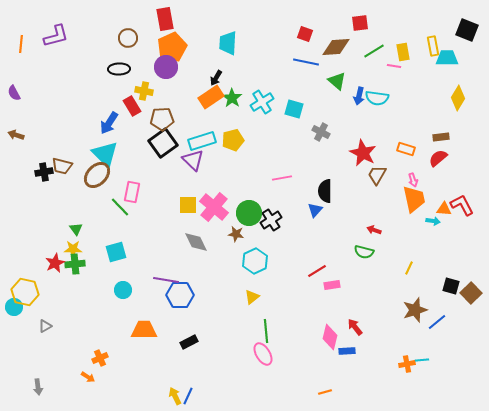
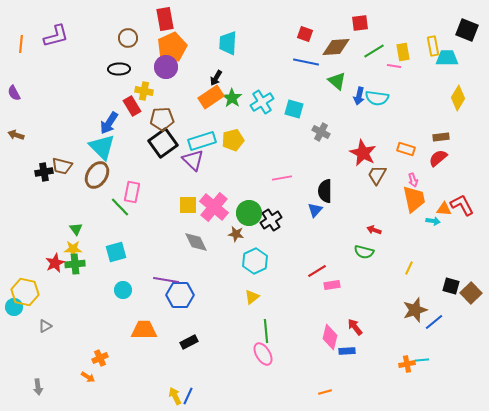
cyan triangle at (105, 154): moved 3 px left, 7 px up
brown ellipse at (97, 175): rotated 12 degrees counterclockwise
blue line at (437, 322): moved 3 px left
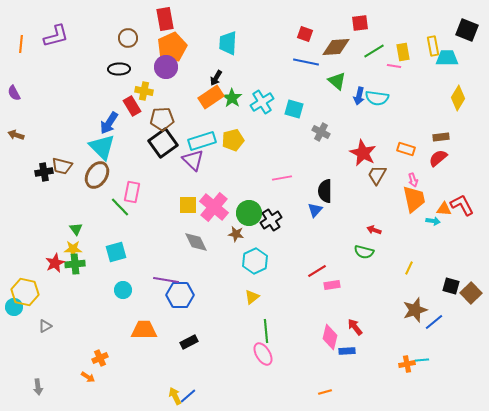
blue line at (188, 396): rotated 24 degrees clockwise
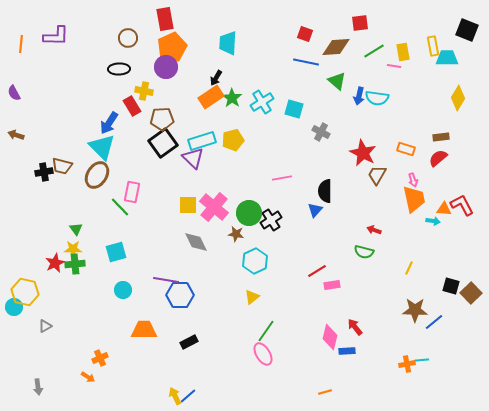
purple L-shape at (56, 36): rotated 16 degrees clockwise
purple triangle at (193, 160): moved 2 px up
brown star at (415, 310): rotated 20 degrees clockwise
green line at (266, 331): rotated 40 degrees clockwise
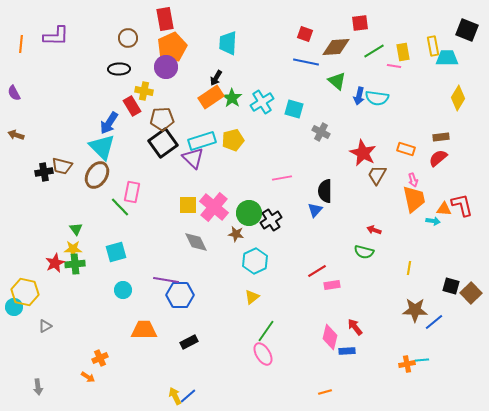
red L-shape at (462, 205): rotated 15 degrees clockwise
yellow line at (409, 268): rotated 16 degrees counterclockwise
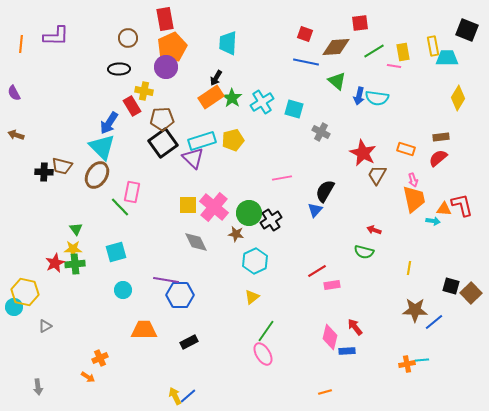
black cross at (44, 172): rotated 12 degrees clockwise
black semicircle at (325, 191): rotated 30 degrees clockwise
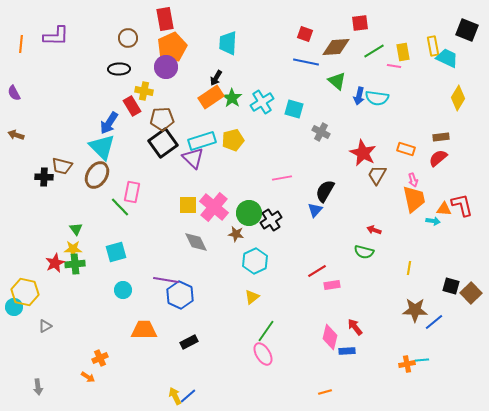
cyan trapezoid at (447, 58): rotated 25 degrees clockwise
black cross at (44, 172): moved 5 px down
blue hexagon at (180, 295): rotated 24 degrees clockwise
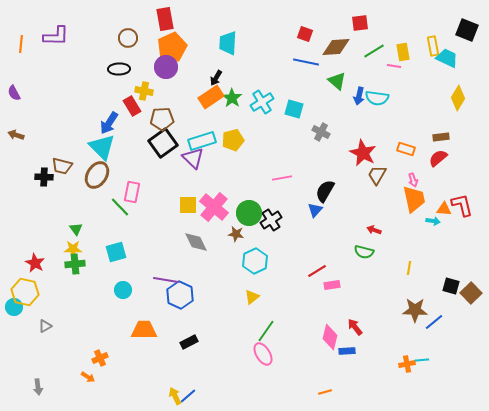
red star at (55, 263): moved 20 px left; rotated 18 degrees counterclockwise
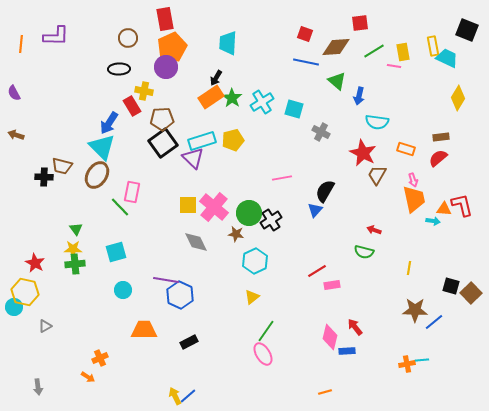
cyan semicircle at (377, 98): moved 24 px down
